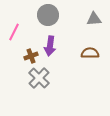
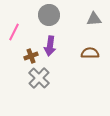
gray circle: moved 1 px right
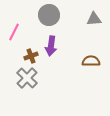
purple arrow: moved 1 px right
brown semicircle: moved 1 px right, 8 px down
gray cross: moved 12 px left
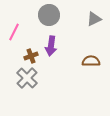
gray triangle: rotated 21 degrees counterclockwise
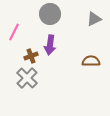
gray circle: moved 1 px right, 1 px up
purple arrow: moved 1 px left, 1 px up
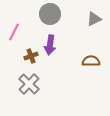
gray cross: moved 2 px right, 6 px down
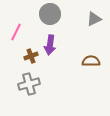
pink line: moved 2 px right
gray cross: rotated 30 degrees clockwise
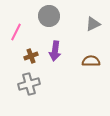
gray circle: moved 1 px left, 2 px down
gray triangle: moved 1 px left, 5 px down
purple arrow: moved 5 px right, 6 px down
